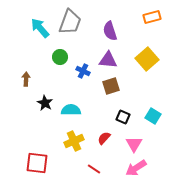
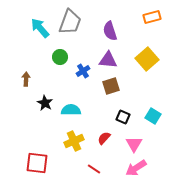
blue cross: rotated 32 degrees clockwise
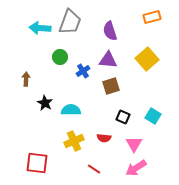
cyan arrow: rotated 45 degrees counterclockwise
red semicircle: rotated 128 degrees counterclockwise
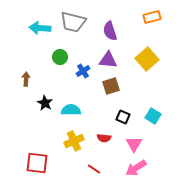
gray trapezoid: moved 3 px right; rotated 84 degrees clockwise
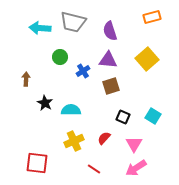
red semicircle: rotated 128 degrees clockwise
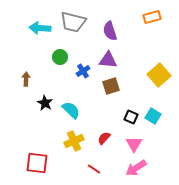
yellow square: moved 12 px right, 16 px down
cyan semicircle: rotated 42 degrees clockwise
black square: moved 8 px right
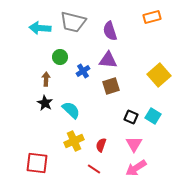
brown arrow: moved 20 px right
red semicircle: moved 3 px left, 7 px down; rotated 24 degrees counterclockwise
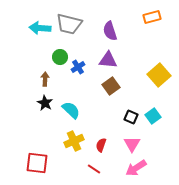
gray trapezoid: moved 4 px left, 2 px down
blue cross: moved 5 px left, 4 px up
brown arrow: moved 1 px left
brown square: rotated 18 degrees counterclockwise
cyan square: rotated 21 degrees clockwise
pink triangle: moved 2 px left
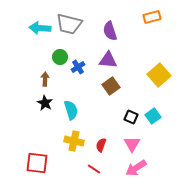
cyan semicircle: rotated 30 degrees clockwise
yellow cross: rotated 36 degrees clockwise
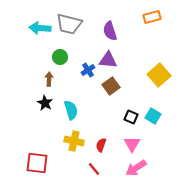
blue cross: moved 10 px right, 3 px down
brown arrow: moved 4 px right
cyan square: rotated 21 degrees counterclockwise
red line: rotated 16 degrees clockwise
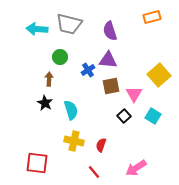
cyan arrow: moved 3 px left, 1 px down
brown square: rotated 24 degrees clockwise
black square: moved 7 px left, 1 px up; rotated 24 degrees clockwise
pink triangle: moved 2 px right, 50 px up
red line: moved 3 px down
